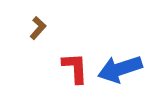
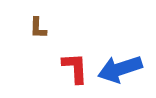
brown L-shape: rotated 140 degrees clockwise
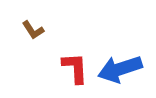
brown L-shape: moved 5 px left, 2 px down; rotated 35 degrees counterclockwise
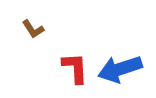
brown L-shape: moved 1 px up
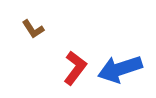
red L-shape: rotated 40 degrees clockwise
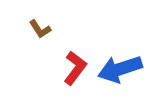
brown L-shape: moved 7 px right
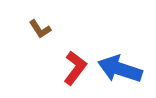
blue arrow: rotated 36 degrees clockwise
